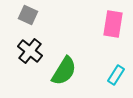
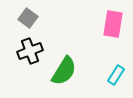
gray square: moved 3 px down; rotated 12 degrees clockwise
black cross: rotated 30 degrees clockwise
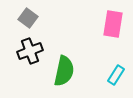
green semicircle: rotated 20 degrees counterclockwise
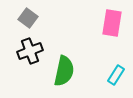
pink rectangle: moved 1 px left, 1 px up
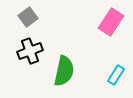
gray square: moved 1 px up; rotated 18 degrees clockwise
pink rectangle: moved 1 px left, 1 px up; rotated 24 degrees clockwise
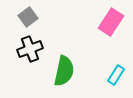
black cross: moved 2 px up
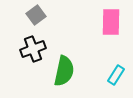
gray square: moved 8 px right, 2 px up
pink rectangle: rotated 32 degrees counterclockwise
black cross: moved 3 px right
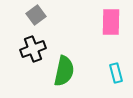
cyan rectangle: moved 2 px up; rotated 48 degrees counterclockwise
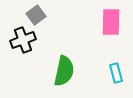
black cross: moved 10 px left, 9 px up
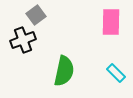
cyan rectangle: rotated 30 degrees counterclockwise
